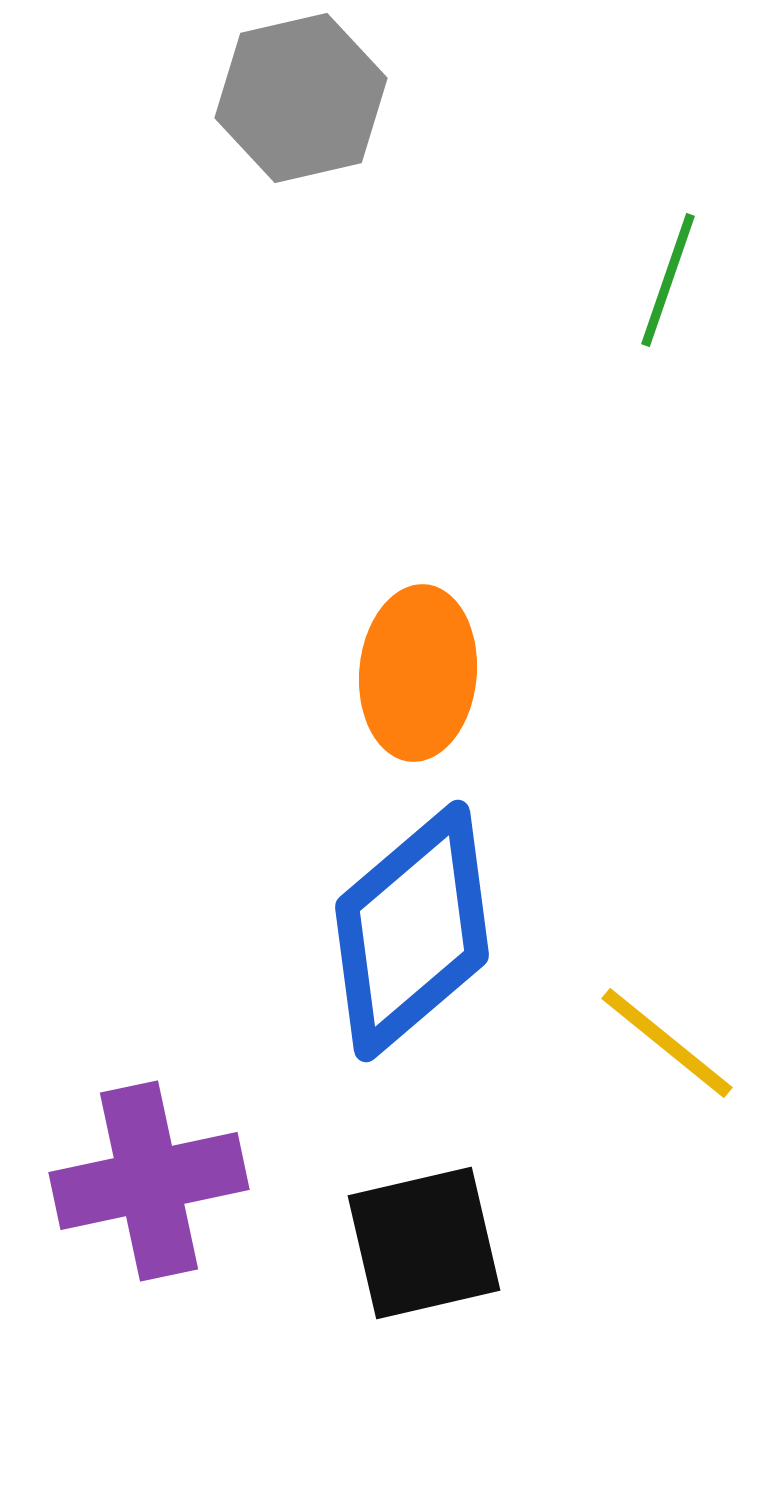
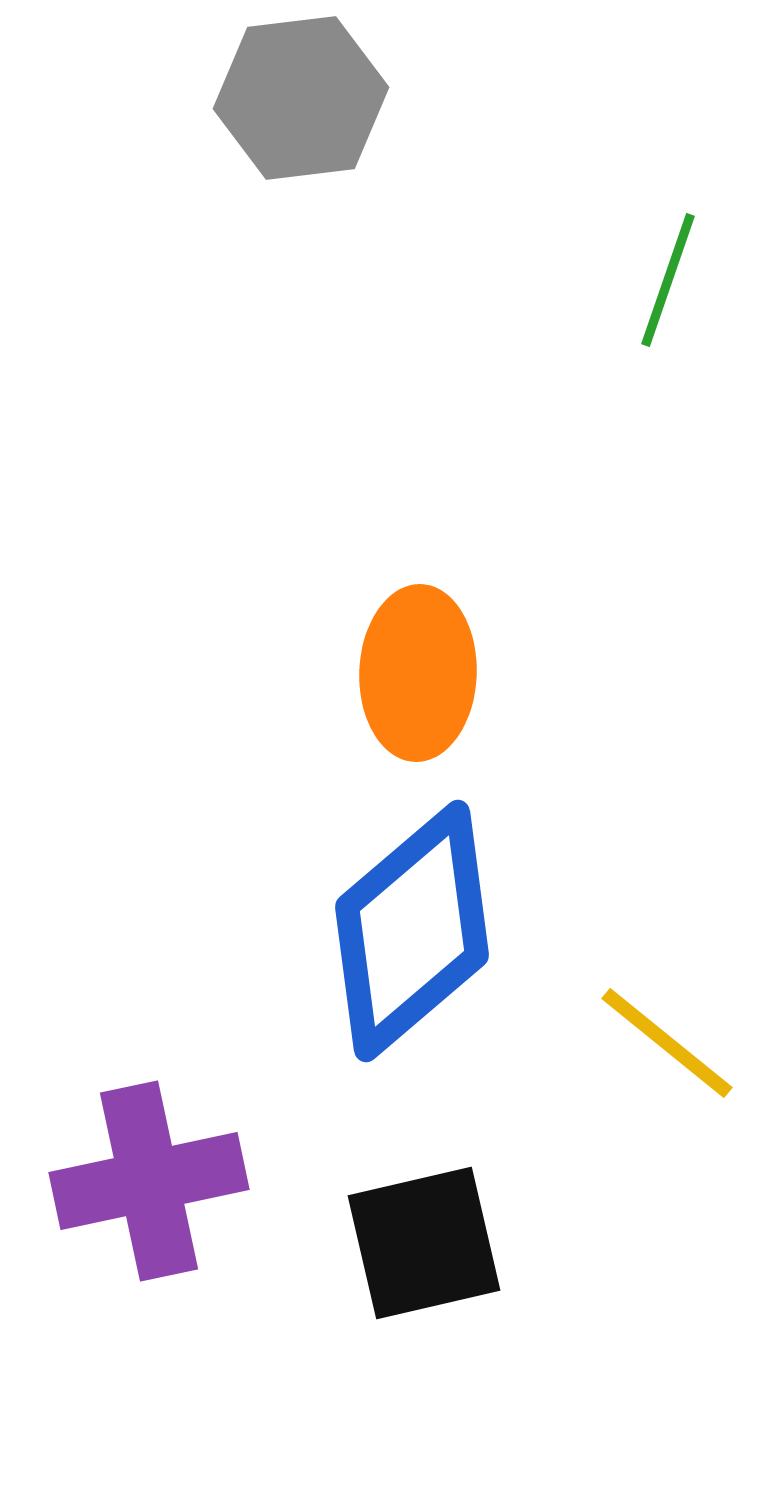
gray hexagon: rotated 6 degrees clockwise
orange ellipse: rotated 3 degrees counterclockwise
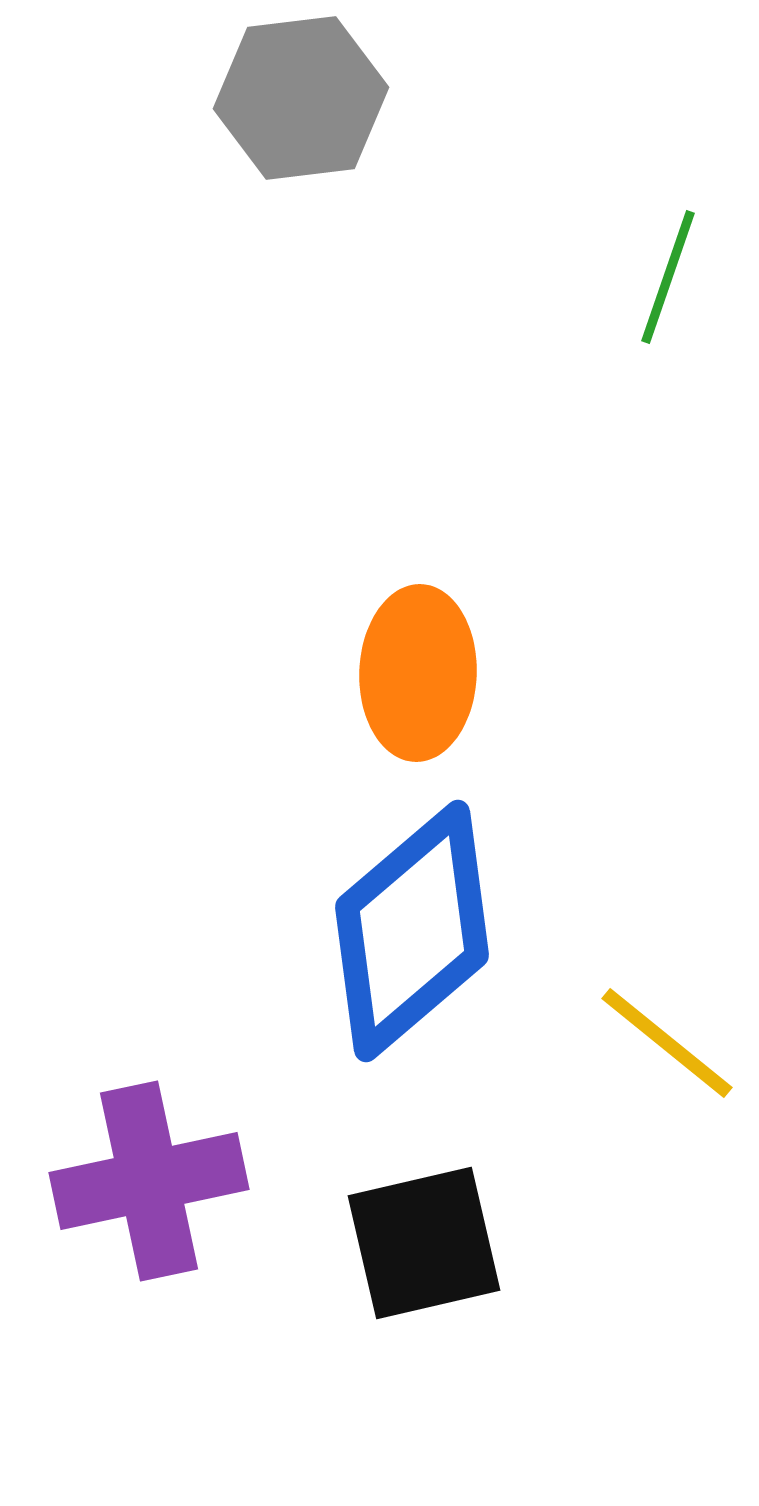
green line: moved 3 px up
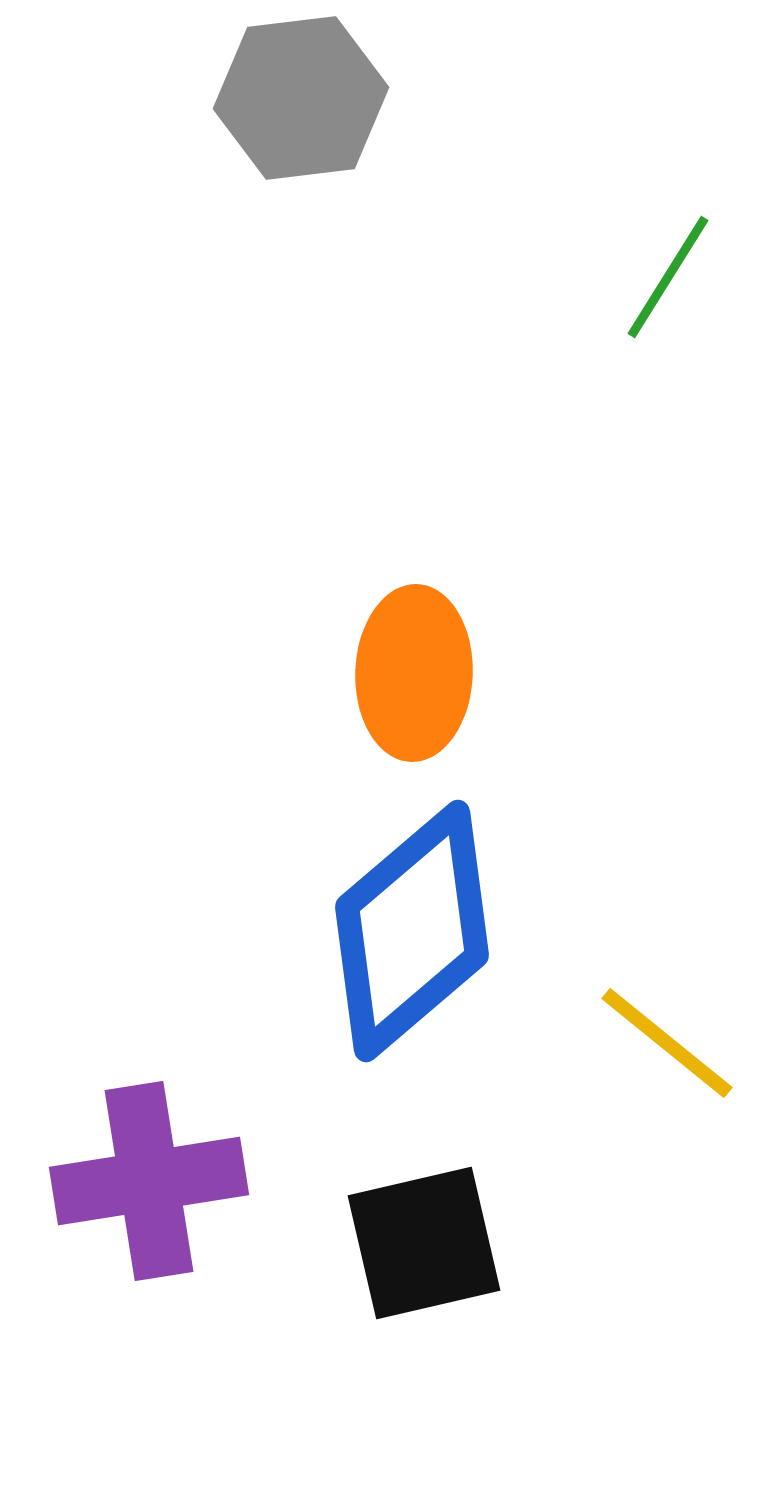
green line: rotated 13 degrees clockwise
orange ellipse: moved 4 px left
purple cross: rotated 3 degrees clockwise
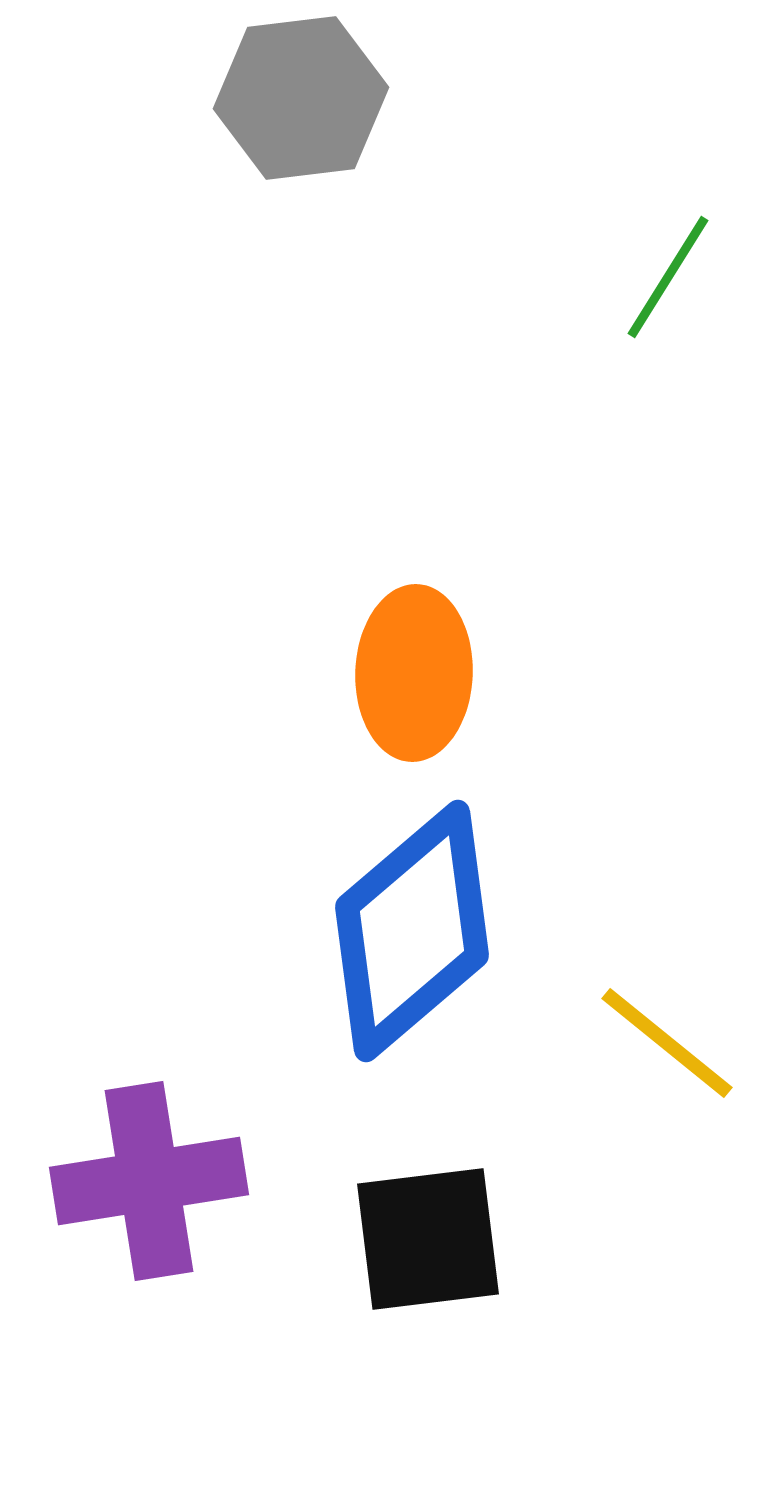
black square: moved 4 px right, 4 px up; rotated 6 degrees clockwise
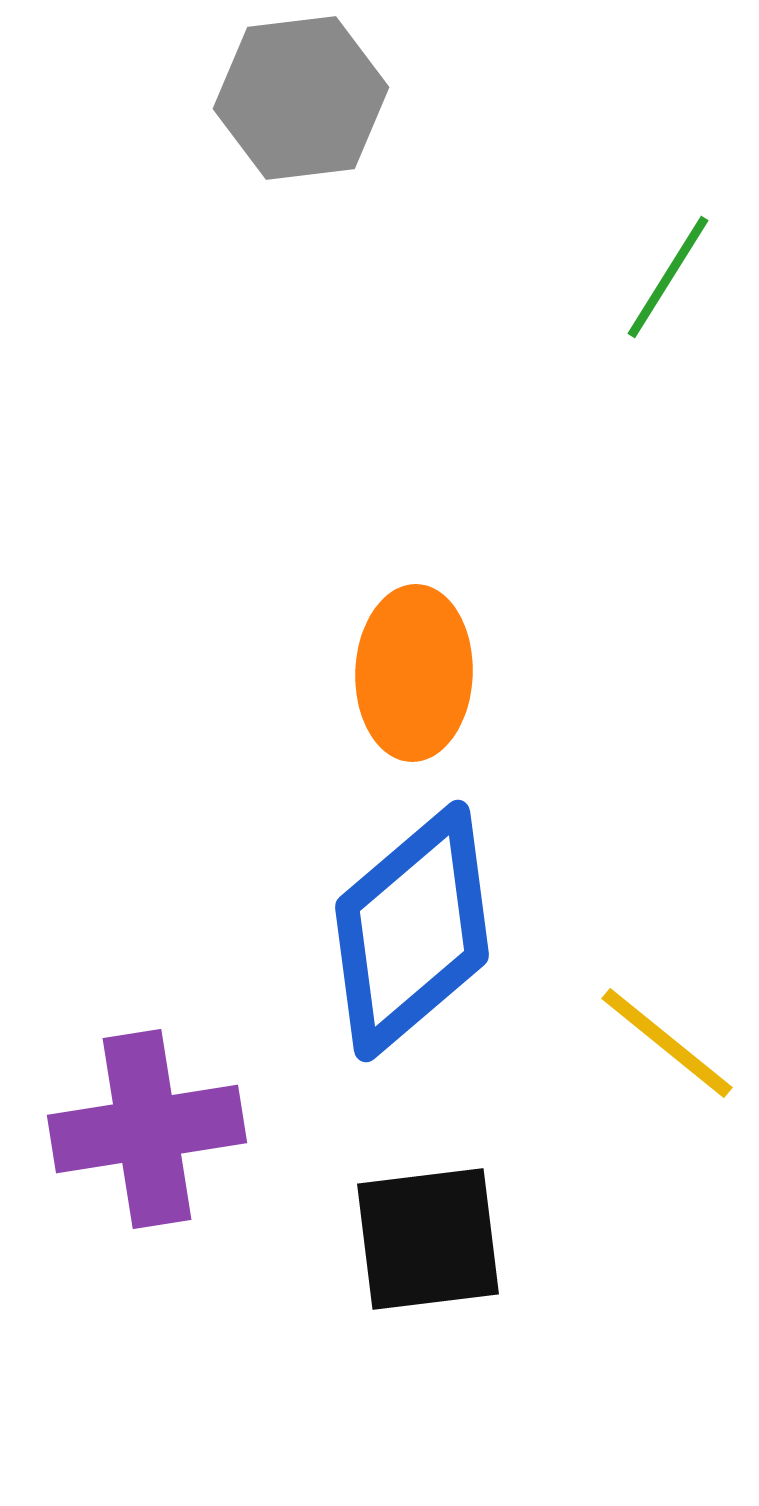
purple cross: moved 2 px left, 52 px up
